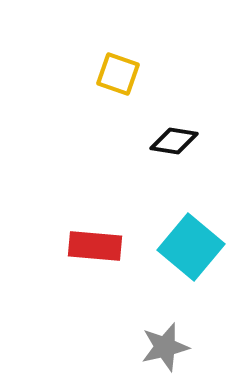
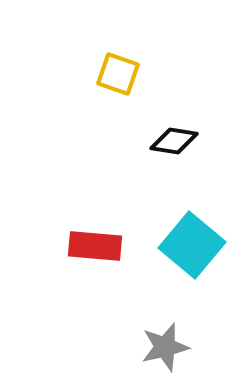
cyan square: moved 1 px right, 2 px up
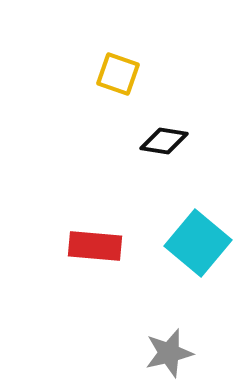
black diamond: moved 10 px left
cyan square: moved 6 px right, 2 px up
gray star: moved 4 px right, 6 px down
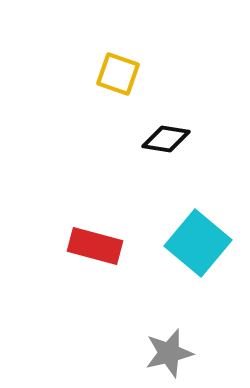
black diamond: moved 2 px right, 2 px up
red rectangle: rotated 10 degrees clockwise
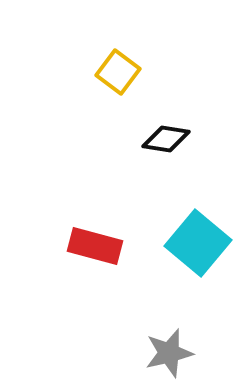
yellow square: moved 2 px up; rotated 18 degrees clockwise
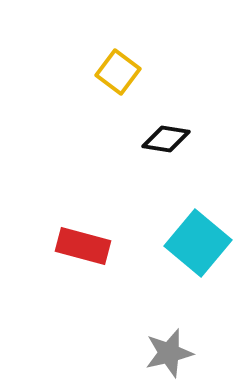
red rectangle: moved 12 px left
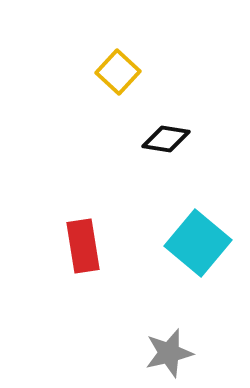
yellow square: rotated 6 degrees clockwise
red rectangle: rotated 66 degrees clockwise
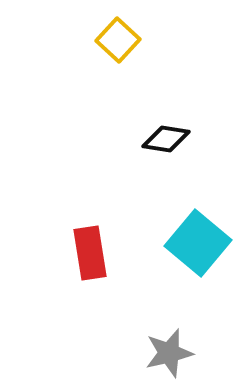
yellow square: moved 32 px up
red rectangle: moved 7 px right, 7 px down
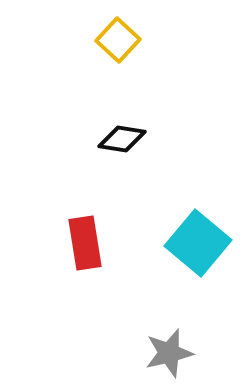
black diamond: moved 44 px left
red rectangle: moved 5 px left, 10 px up
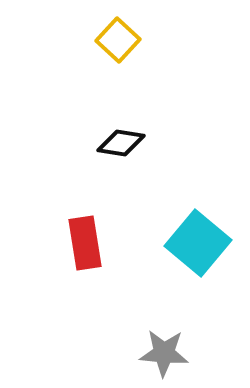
black diamond: moved 1 px left, 4 px down
gray star: moved 5 px left; rotated 18 degrees clockwise
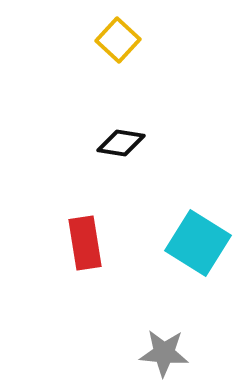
cyan square: rotated 8 degrees counterclockwise
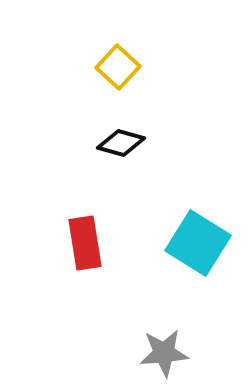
yellow square: moved 27 px down
black diamond: rotated 6 degrees clockwise
gray star: rotated 9 degrees counterclockwise
